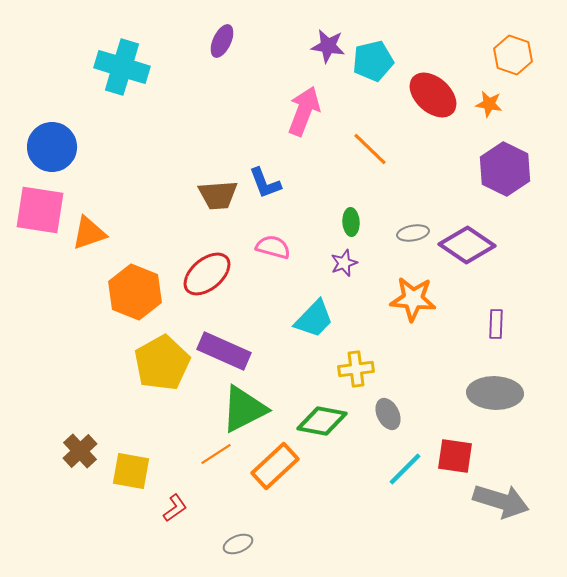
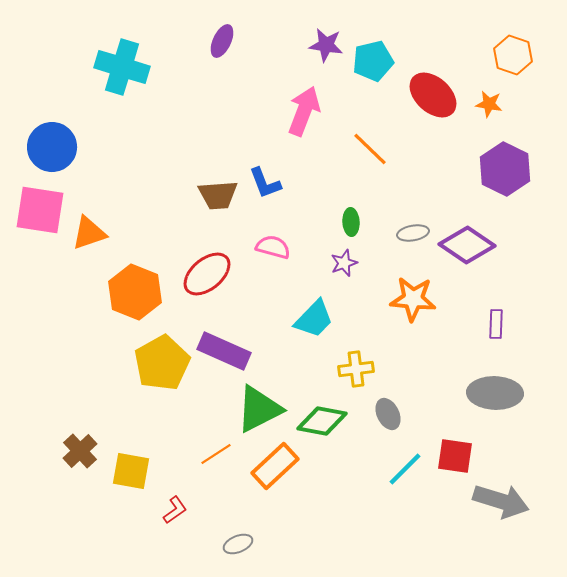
purple star at (328, 46): moved 2 px left, 1 px up
green triangle at (244, 409): moved 15 px right
red L-shape at (175, 508): moved 2 px down
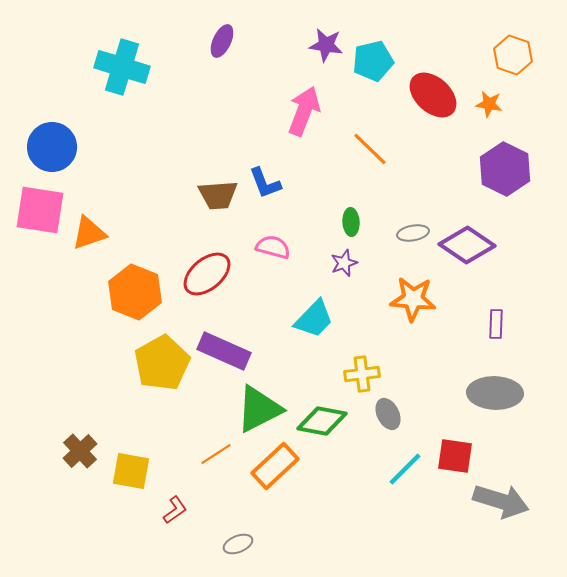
yellow cross at (356, 369): moved 6 px right, 5 px down
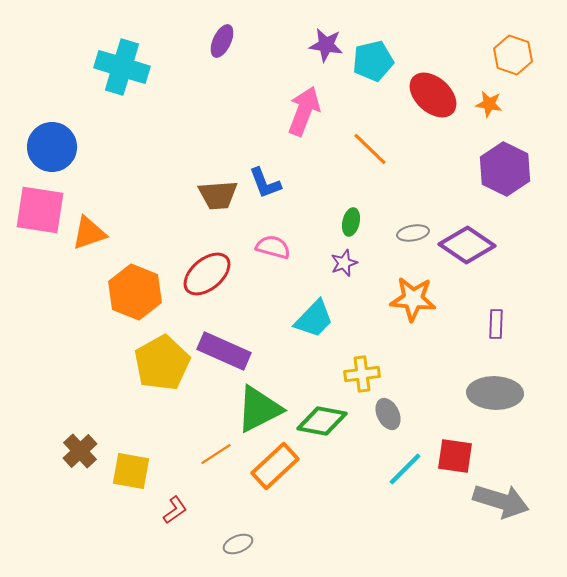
green ellipse at (351, 222): rotated 16 degrees clockwise
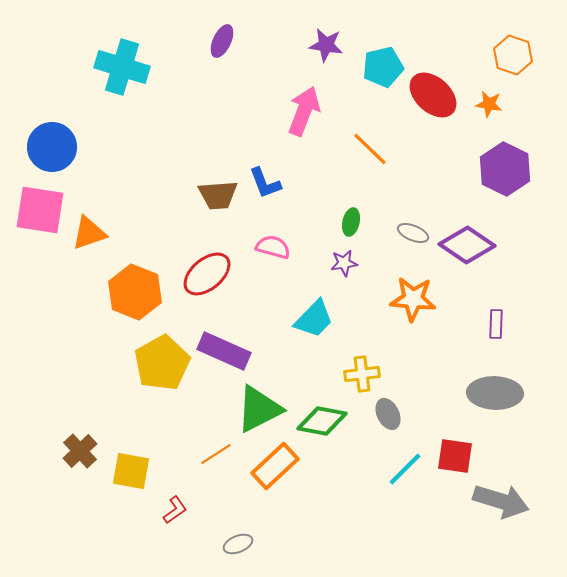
cyan pentagon at (373, 61): moved 10 px right, 6 px down
gray ellipse at (413, 233): rotated 32 degrees clockwise
purple star at (344, 263): rotated 12 degrees clockwise
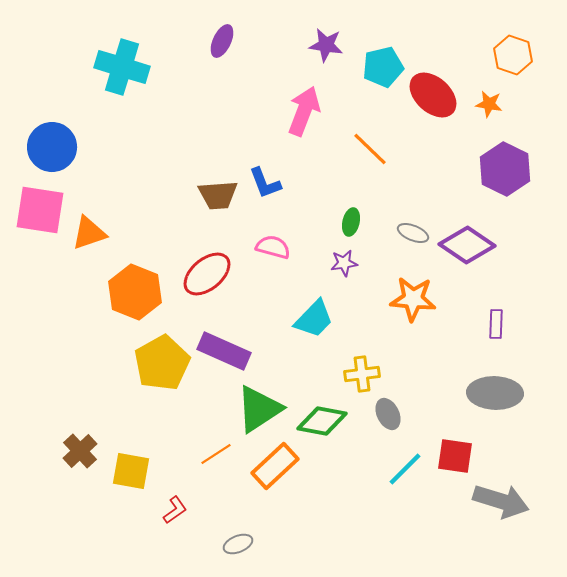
green triangle at (259, 409): rotated 6 degrees counterclockwise
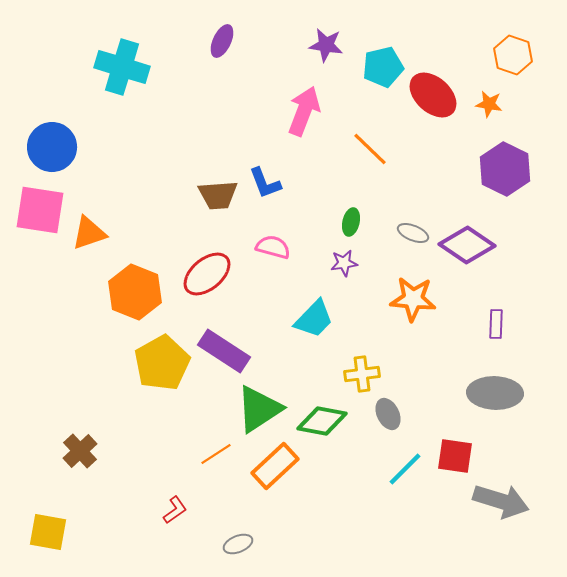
purple rectangle at (224, 351): rotated 9 degrees clockwise
yellow square at (131, 471): moved 83 px left, 61 px down
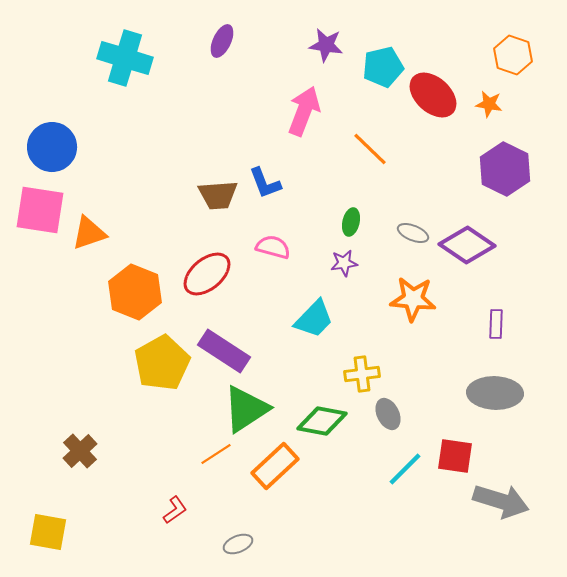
cyan cross at (122, 67): moved 3 px right, 9 px up
green triangle at (259, 409): moved 13 px left
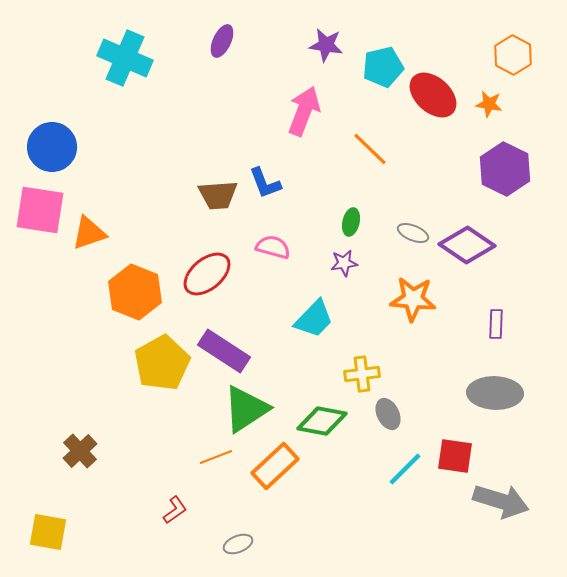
orange hexagon at (513, 55): rotated 9 degrees clockwise
cyan cross at (125, 58): rotated 6 degrees clockwise
orange line at (216, 454): moved 3 px down; rotated 12 degrees clockwise
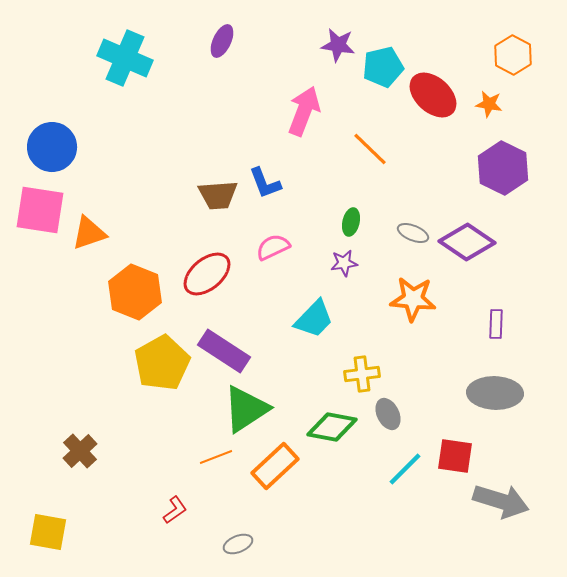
purple star at (326, 45): moved 12 px right
purple hexagon at (505, 169): moved 2 px left, 1 px up
purple diamond at (467, 245): moved 3 px up
pink semicircle at (273, 247): rotated 40 degrees counterclockwise
green diamond at (322, 421): moved 10 px right, 6 px down
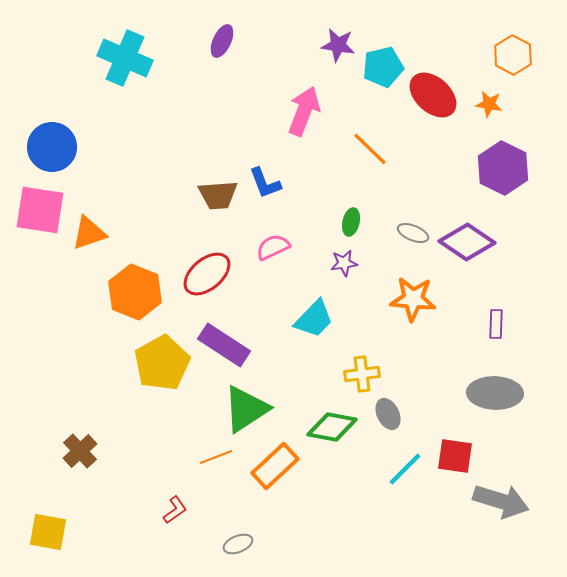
purple rectangle at (224, 351): moved 6 px up
